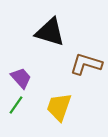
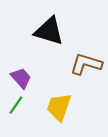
black triangle: moved 1 px left, 1 px up
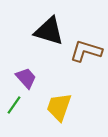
brown L-shape: moved 13 px up
purple trapezoid: moved 5 px right
green line: moved 2 px left
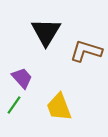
black triangle: moved 3 px left, 1 px down; rotated 44 degrees clockwise
purple trapezoid: moved 4 px left
yellow trapezoid: rotated 40 degrees counterclockwise
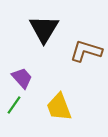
black triangle: moved 2 px left, 3 px up
